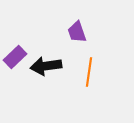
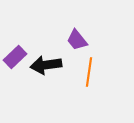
purple trapezoid: moved 8 px down; rotated 20 degrees counterclockwise
black arrow: moved 1 px up
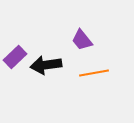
purple trapezoid: moved 5 px right
orange line: moved 5 px right, 1 px down; rotated 72 degrees clockwise
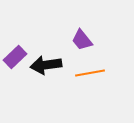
orange line: moved 4 px left
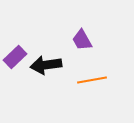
purple trapezoid: rotated 10 degrees clockwise
orange line: moved 2 px right, 7 px down
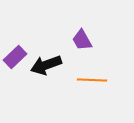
black arrow: rotated 12 degrees counterclockwise
orange line: rotated 12 degrees clockwise
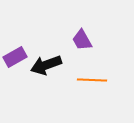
purple rectangle: rotated 15 degrees clockwise
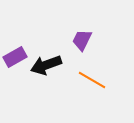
purple trapezoid: rotated 55 degrees clockwise
orange line: rotated 28 degrees clockwise
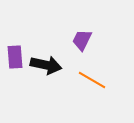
purple rectangle: rotated 65 degrees counterclockwise
black arrow: rotated 148 degrees counterclockwise
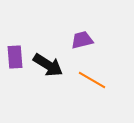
purple trapezoid: rotated 50 degrees clockwise
black arrow: moved 2 px right; rotated 20 degrees clockwise
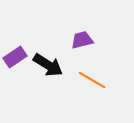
purple rectangle: rotated 60 degrees clockwise
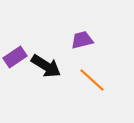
black arrow: moved 2 px left, 1 px down
orange line: rotated 12 degrees clockwise
